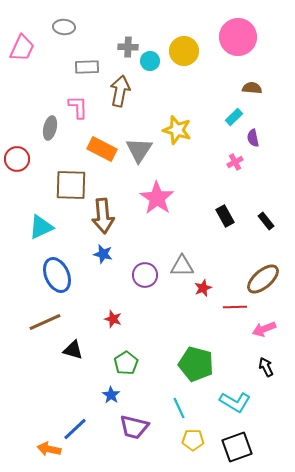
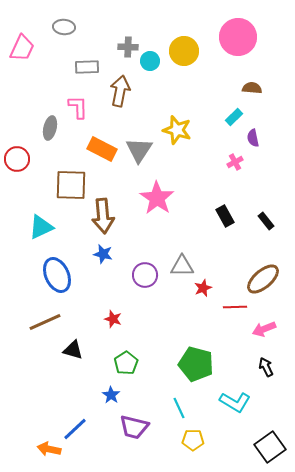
black square at (237, 447): moved 33 px right; rotated 16 degrees counterclockwise
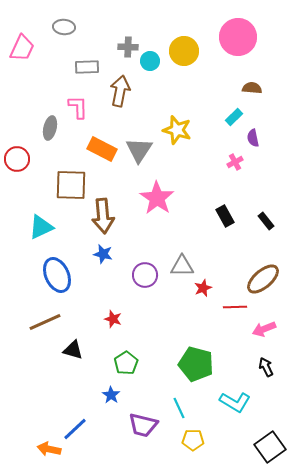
purple trapezoid at (134, 427): moved 9 px right, 2 px up
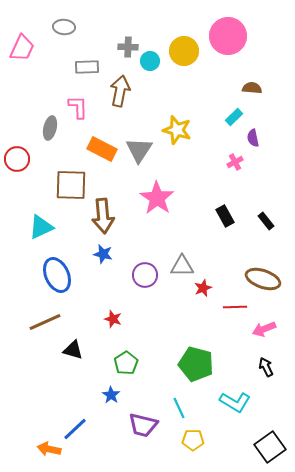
pink circle at (238, 37): moved 10 px left, 1 px up
brown ellipse at (263, 279): rotated 60 degrees clockwise
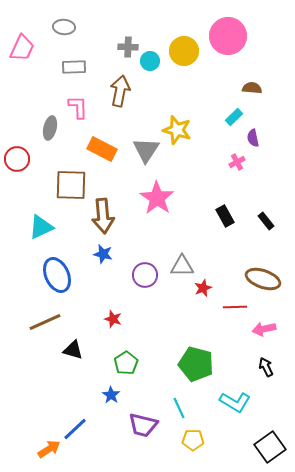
gray rectangle at (87, 67): moved 13 px left
gray triangle at (139, 150): moved 7 px right
pink cross at (235, 162): moved 2 px right
pink arrow at (264, 329): rotated 10 degrees clockwise
orange arrow at (49, 449): rotated 135 degrees clockwise
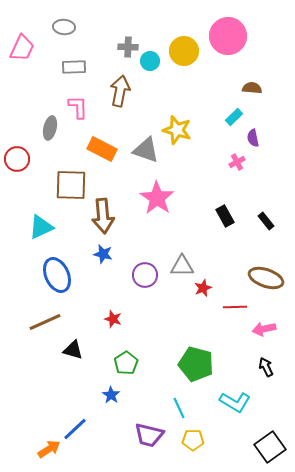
gray triangle at (146, 150): rotated 44 degrees counterclockwise
brown ellipse at (263, 279): moved 3 px right, 1 px up
purple trapezoid at (143, 425): moved 6 px right, 10 px down
